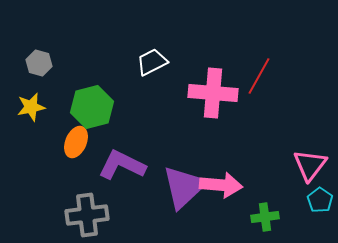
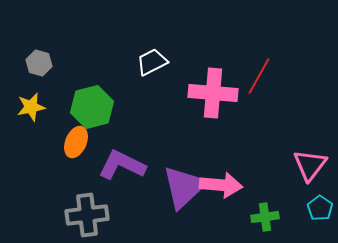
cyan pentagon: moved 8 px down
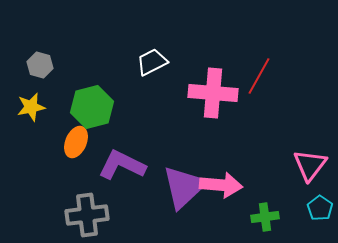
gray hexagon: moved 1 px right, 2 px down
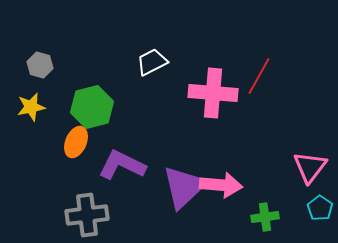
pink triangle: moved 2 px down
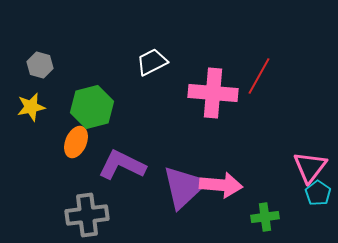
cyan pentagon: moved 2 px left, 15 px up
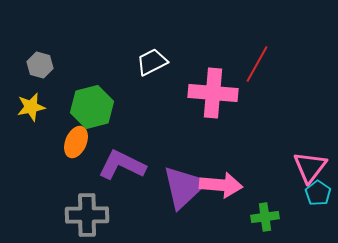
red line: moved 2 px left, 12 px up
gray cross: rotated 6 degrees clockwise
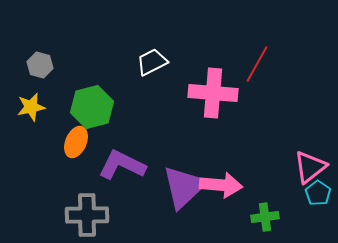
pink triangle: rotated 15 degrees clockwise
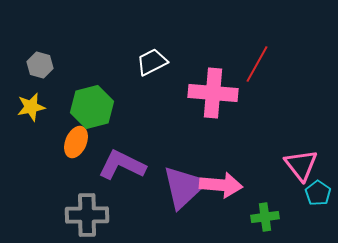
pink triangle: moved 9 px left, 2 px up; rotated 30 degrees counterclockwise
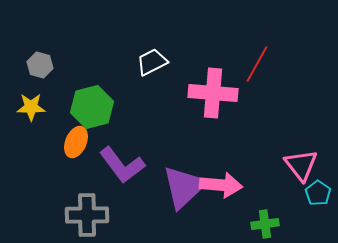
yellow star: rotated 12 degrees clockwise
purple L-shape: rotated 153 degrees counterclockwise
green cross: moved 7 px down
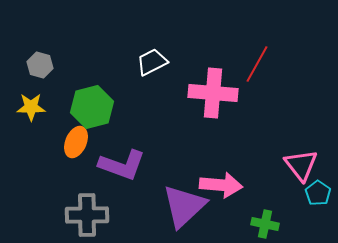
purple L-shape: rotated 33 degrees counterclockwise
purple triangle: moved 19 px down
green cross: rotated 20 degrees clockwise
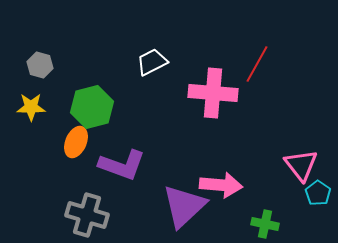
gray cross: rotated 18 degrees clockwise
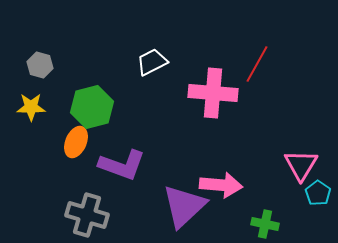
pink triangle: rotated 9 degrees clockwise
